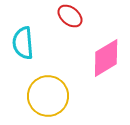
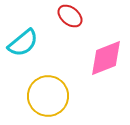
cyan semicircle: rotated 124 degrees counterclockwise
pink diamond: rotated 9 degrees clockwise
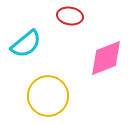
red ellipse: rotated 30 degrees counterclockwise
cyan semicircle: moved 3 px right, 1 px down
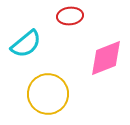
red ellipse: rotated 15 degrees counterclockwise
yellow circle: moved 2 px up
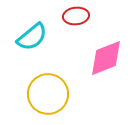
red ellipse: moved 6 px right
cyan semicircle: moved 6 px right, 7 px up
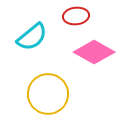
pink diamond: moved 12 px left, 6 px up; rotated 51 degrees clockwise
